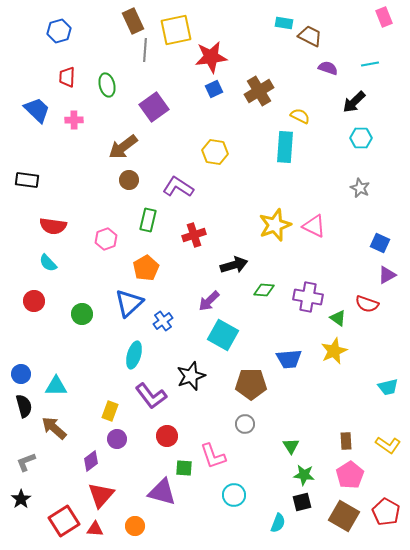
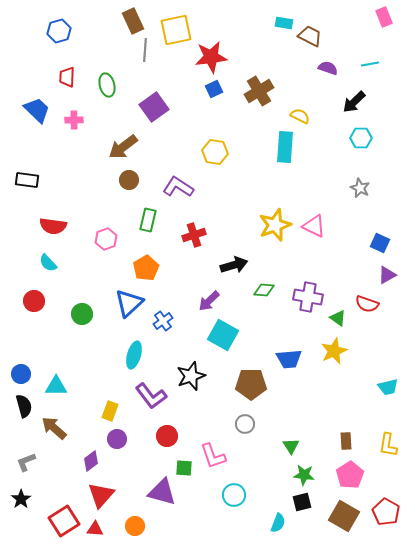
yellow L-shape at (388, 445): rotated 65 degrees clockwise
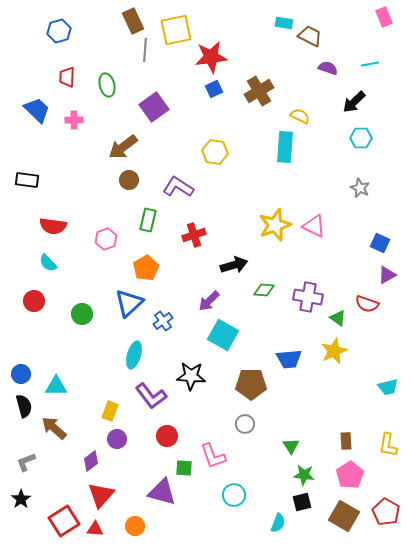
black star at (191, 376): rotated 24 degrees clockwise
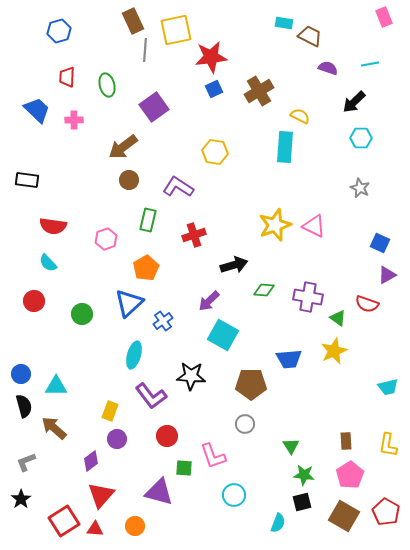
purple triangle at (162, 492): moved 3 px left
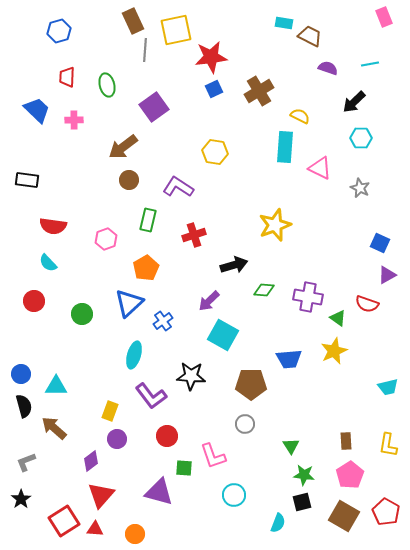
pink triangle at (314, 226): moved 6 px right, 58 px up
orange circle at (135, 526): moved 8 px down
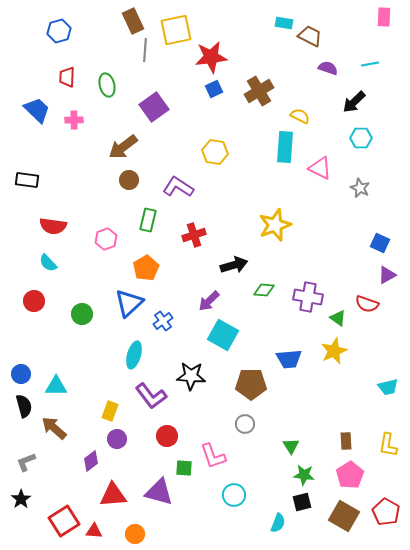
pink rectangle at (384, 17): rotated 24 degrees clockwise
red triangle at (101, 495): moved 12 px right; rotated 44 degrees clockwise
red triangle at (95, 529): moved 1 px left, 2 px down
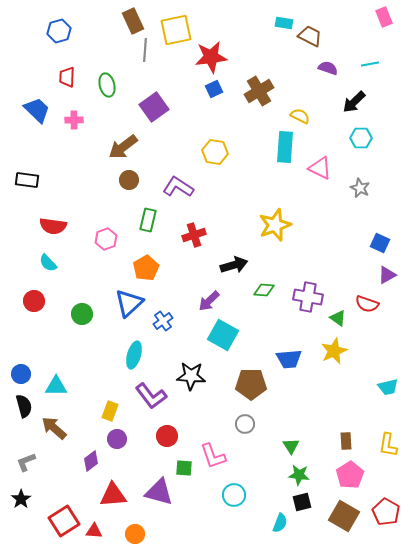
pink rectangle at (384, 17): rotated 24 degrees counterclockwise
green star at (304, 475): moved 5 px left
cyan semicircle at (278, 523): moved 2 px right
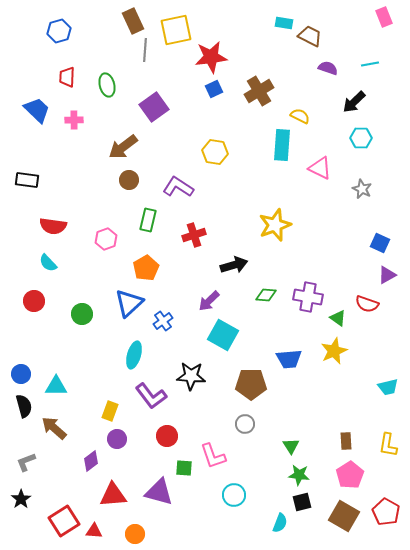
cyan rectangle at (285, 147): moved 3 px left, 2 px up
gray star at (360, 188): moved 2 px right, 1 px down
green diamond at (264, 290): moved 2 px right, 5 px down
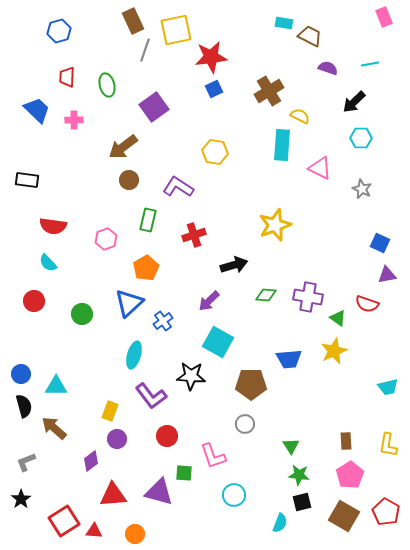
gray line at (145, 50): rotated 15 degrees clockwise
brown cross at (259, 91): moved 10 px right
purple triangle at (387, 275): rotated 18 degrees clockwise
cyan square at (223, 335): moved 5 px left, 7 px down
green square at (184, 468): moved 5 px down
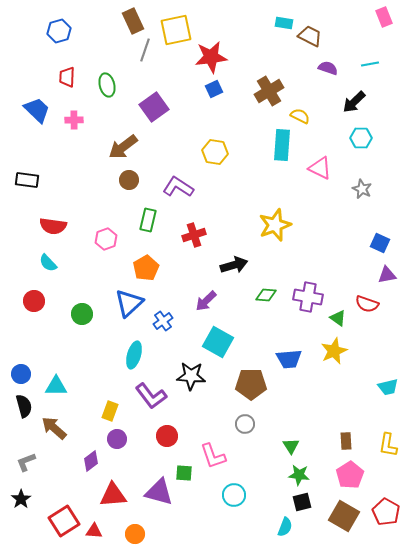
purple arrow at (209, 301): moved 3 px left
cyan semicircle at (280, 523): moved 5 px right, 4 px down
